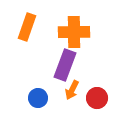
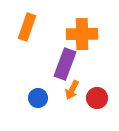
orange cross: moved 8 px right, 2 px down
purple rectangle: moved 1 px up
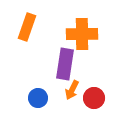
purple rectangle: rotated 12 degrees counterclockwise
red circle: moved 3 px left
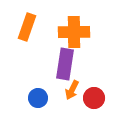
orange cross: moved 8 px left, 2 px up
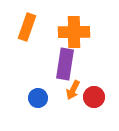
orange arrow: moved 1 px right
red circle: moved 1 px up
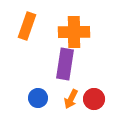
orange rectangle: moved 1 px up
orange arrow: moved 2 px left, 9 px down
red circle: moved 2 px down
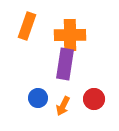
orange cross: moved 4 px left, 3 px down
orange arrow: moved 8 px left, 7 px down
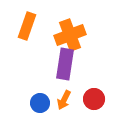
orange cross: rotated 20 degrees counterclockwise
blue circle: moved 2 px right, 5 px down
orange arrow: moved 1 px right, 6 px up
